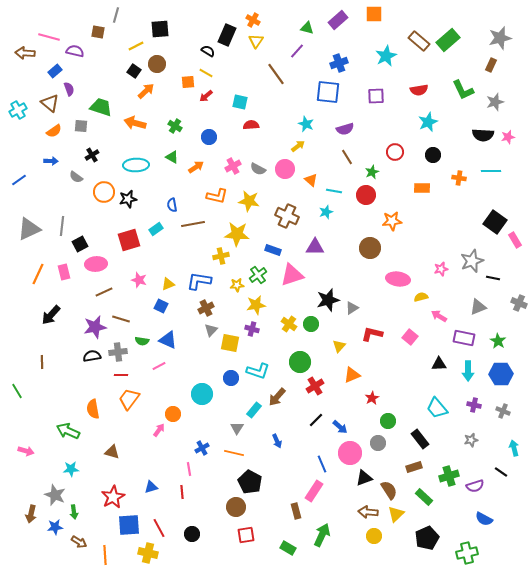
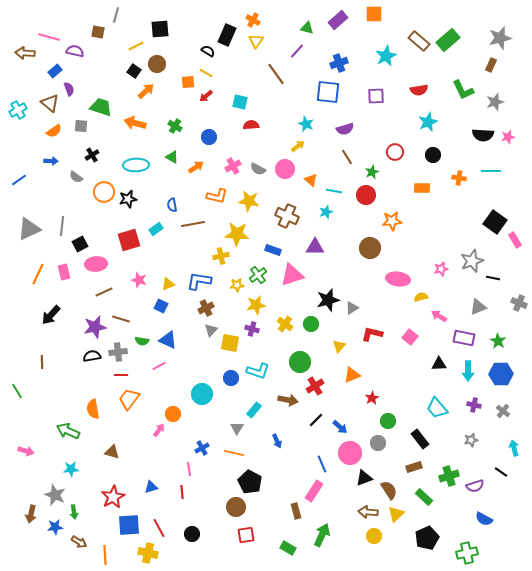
yellow cross at (289, 324): moved 4 px left
brown arrow at (277, 397): moved 11 px right, 3 px down; rotated 120 degrees counterclockwise
gray cross at (503, 411): rotated 16 degrees clockwise
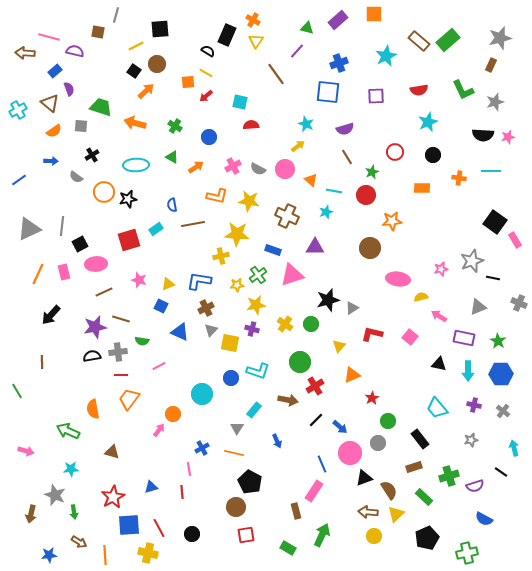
blue triangle at (168, 340): moved 12 px right, 8 px up
black triangle at (439, 364): rotated 14 degrees clockwise
blue star at (55, 527): moved 6 px left, 28 px down
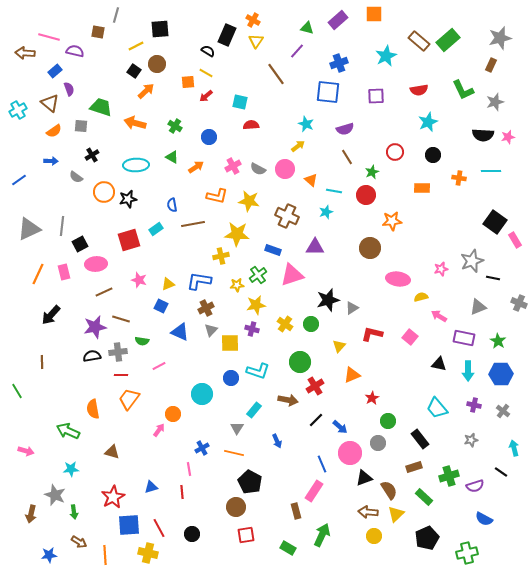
yellow square at (230, 343): rotated 12 degrees counterclockwise
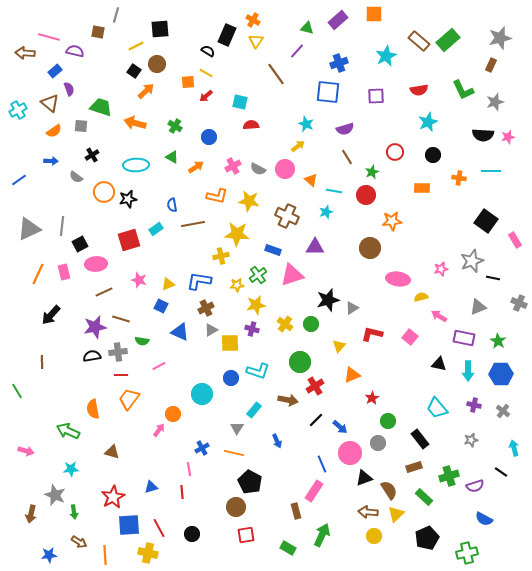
black square at (495, 222): moved 9 px left, 1 px up
gray triangle at (211, 330): rotated 16 degrees clockwise
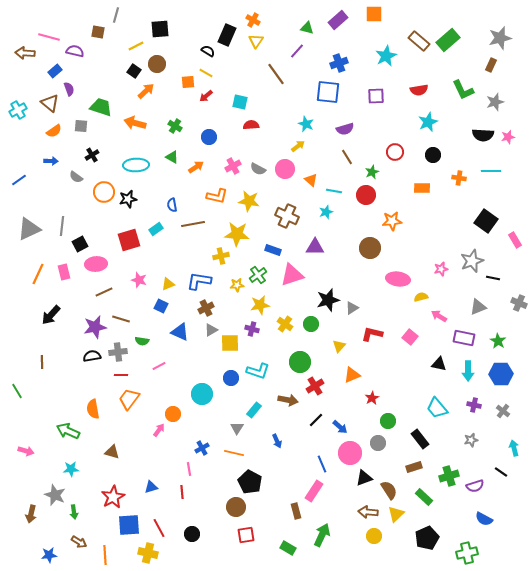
yellow star at (256, 305): moved 4 px right
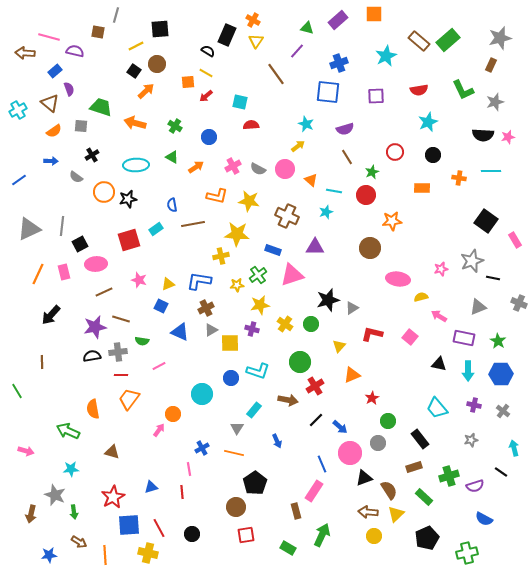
black pentagon at (250, 482): moved 5 px right, 1 px down; rotated 10 degrees clockwise
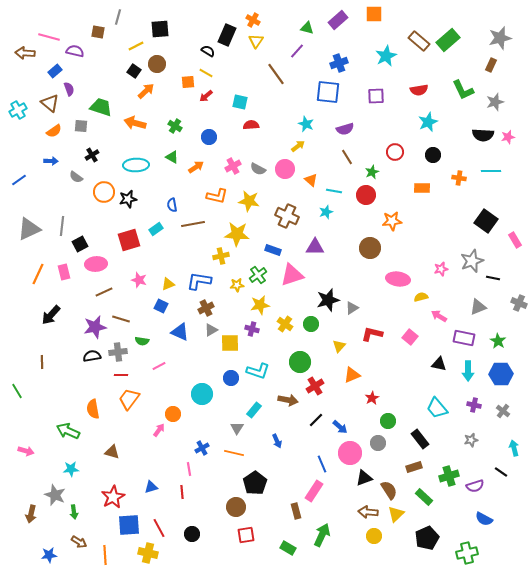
gray line at (116, 15): moved 2 px right, 2 px down
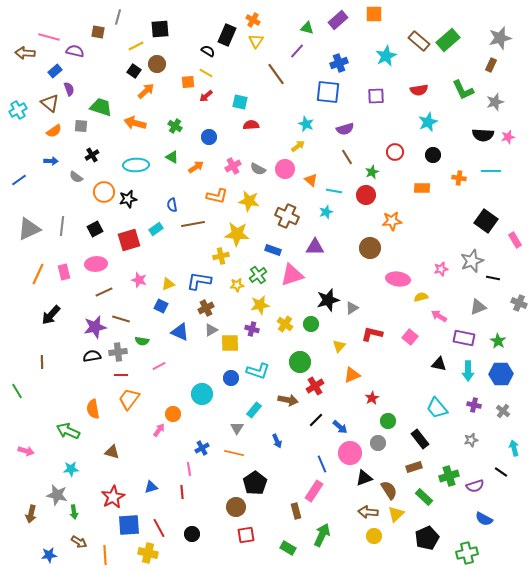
black square at (80, 244): moved 15 px right, 15 px up
gray star at (55, 495): moved 2 px right; rotated 10 degrees counterclockwise
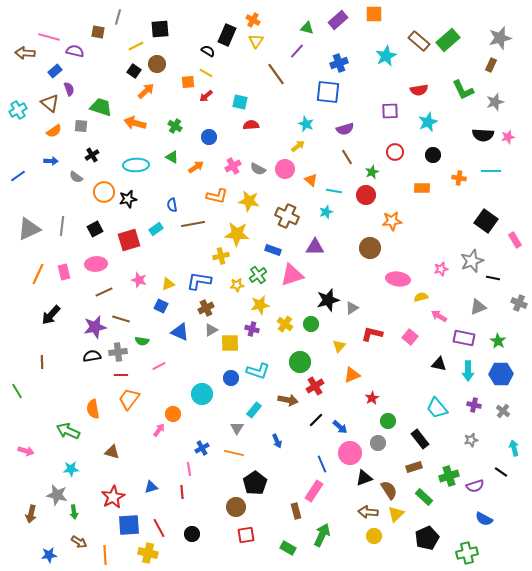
purple square at (376, 96): moved 14 px right, 15 px down
blue line at (19, 180): moved 1 px left, 4 px up
